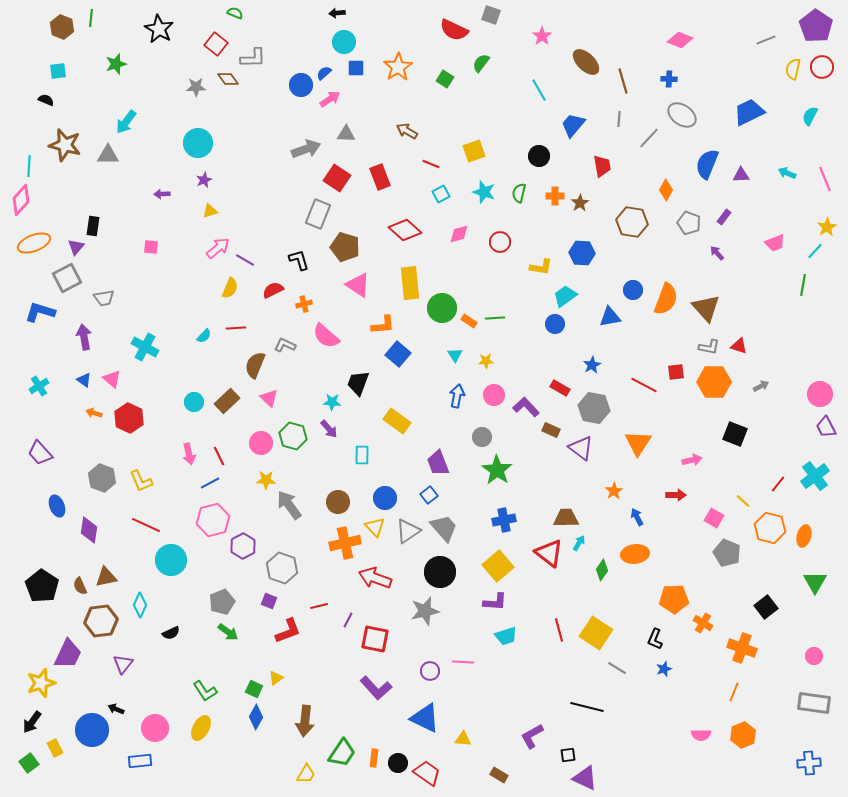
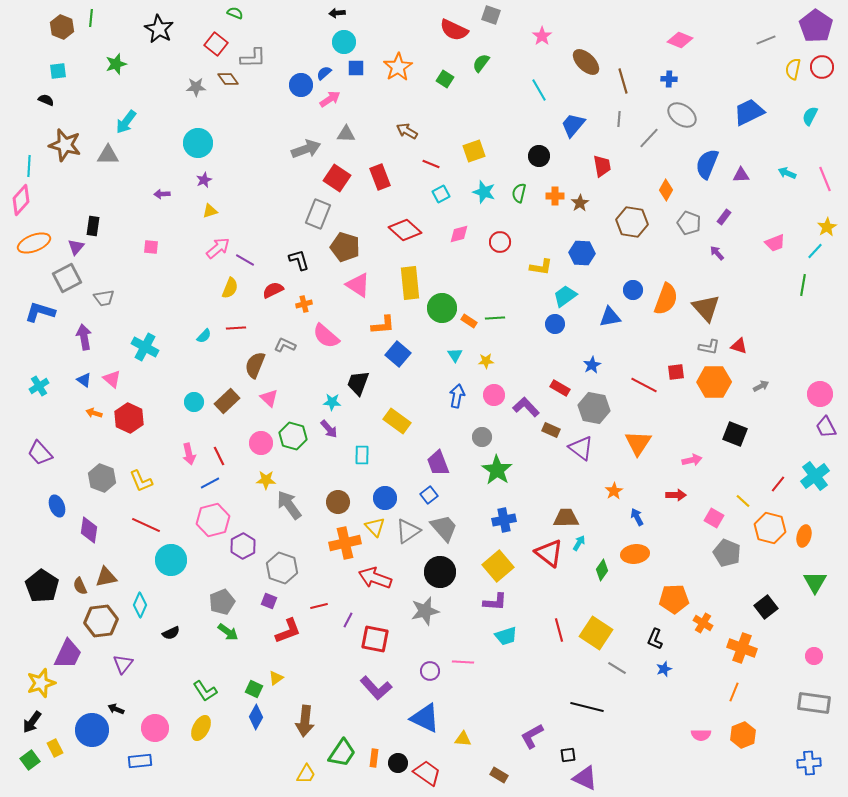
green square at (29, 763): moved 1 px right, 3 px up
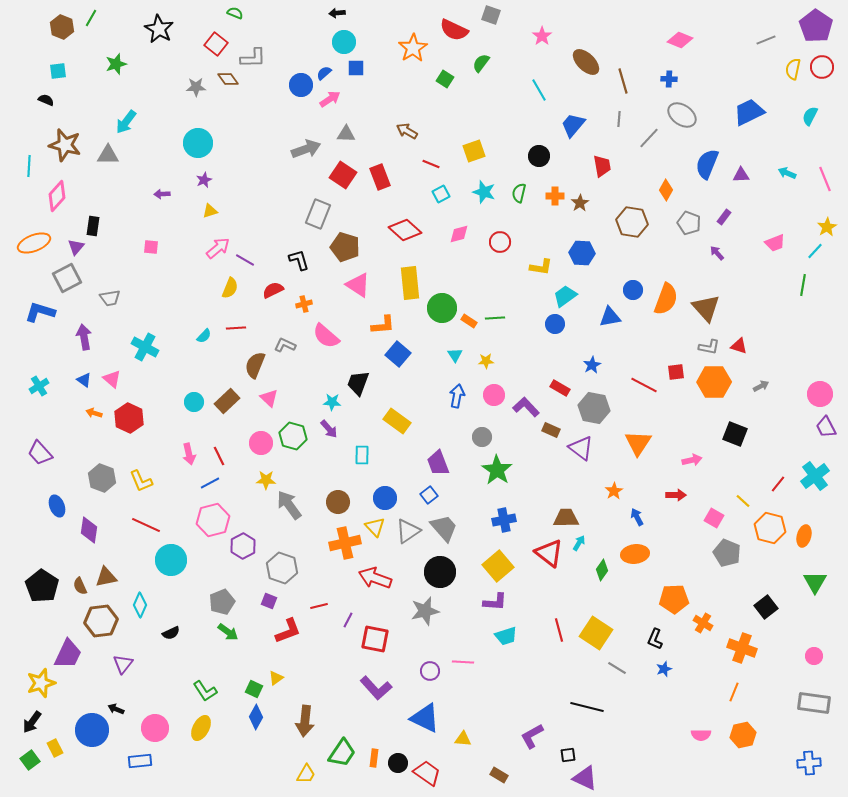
green line at (91, 18): rotated 24 degrees clockwise
orange star at (398, 67): moved 15 px right, 19 px up
red square at (337, 178): moved 6 px right, 3 px up
pink diamond at (21, 200): moved 36 px right, 4 px up
gray trapezoid at (104, 298): moved 6 px right
orange hexagon at (743, 735): rotated 10 degrees clockwise
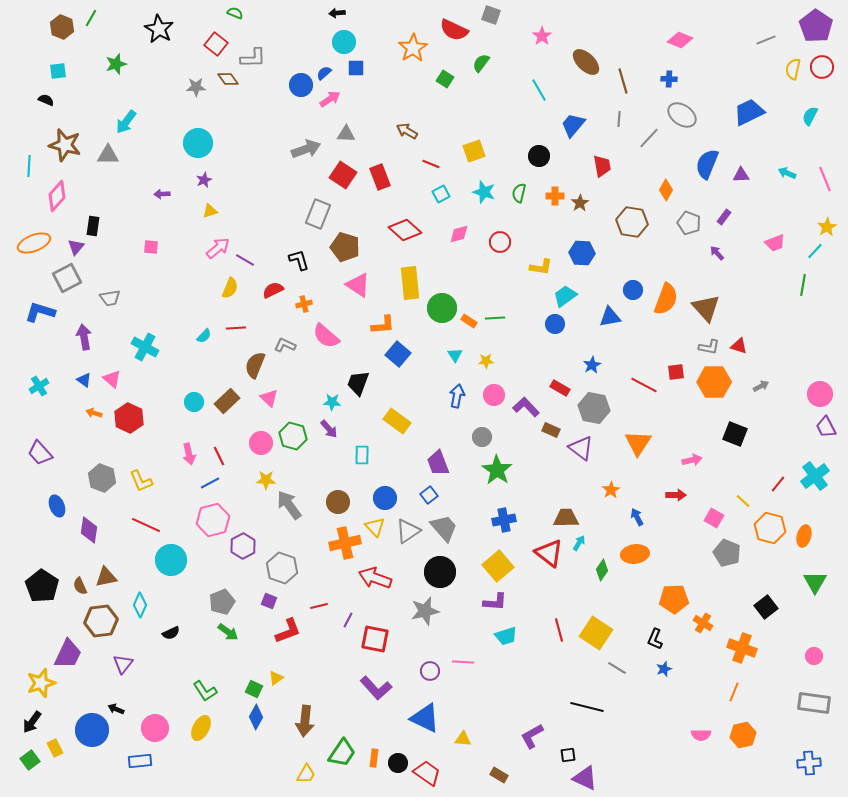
orange star at (614, 491): moved 3 px left, 1 px up
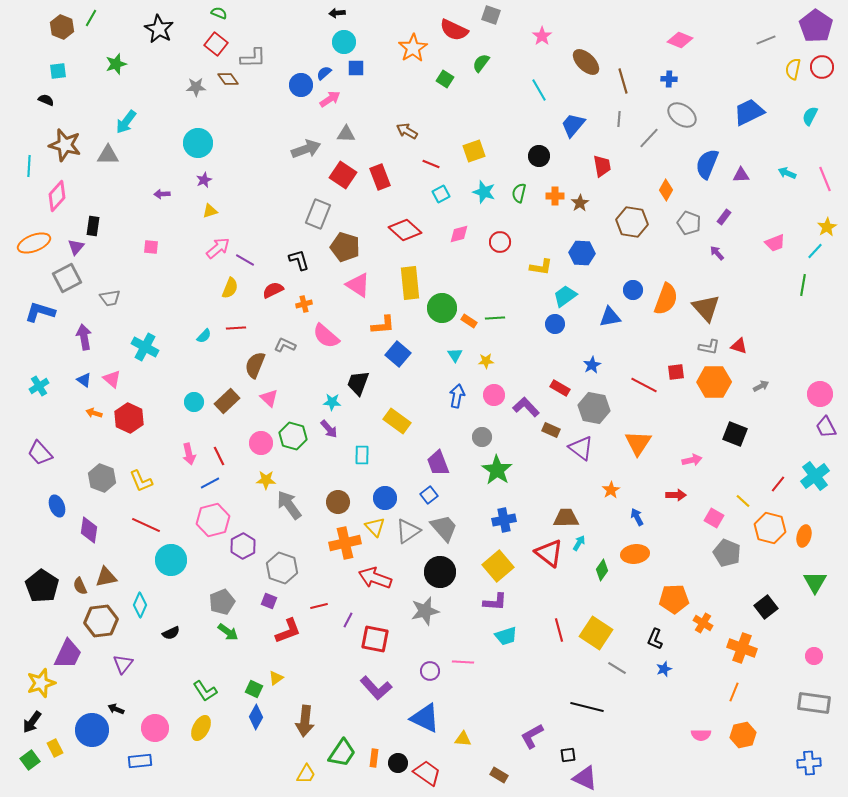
green semicircle at (235, 13): moved 16 px left
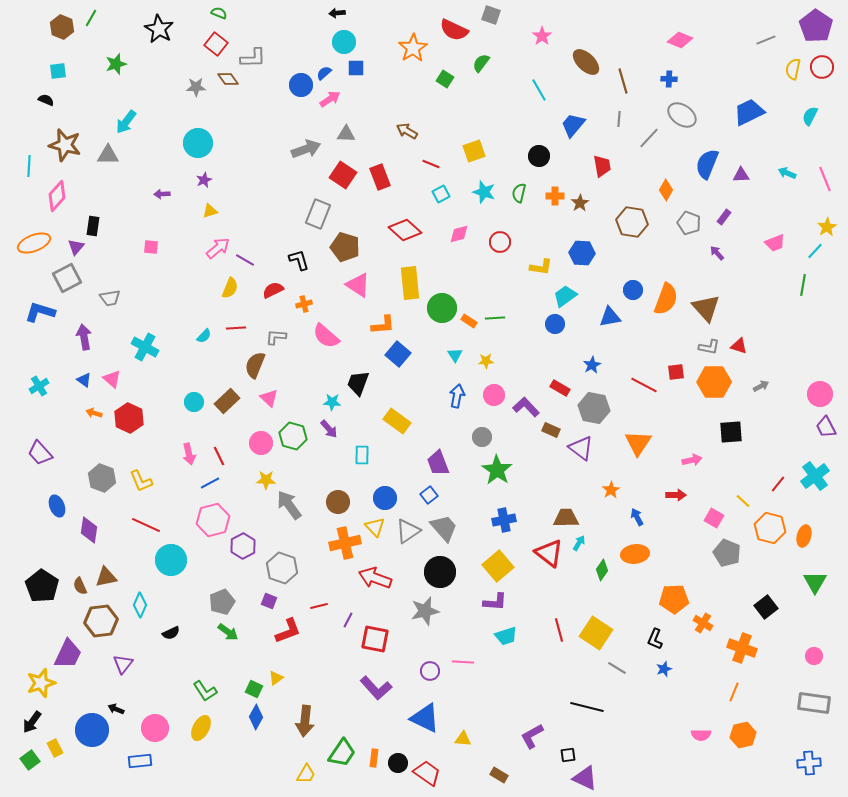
gray L-shape at (285, 345): moved 9 px left, 8 px up; rotated 20 degrees counterclockwise
black square at (735, 434): moved 4 px left, 2 px up; rotated 25 degrees counterclockwise
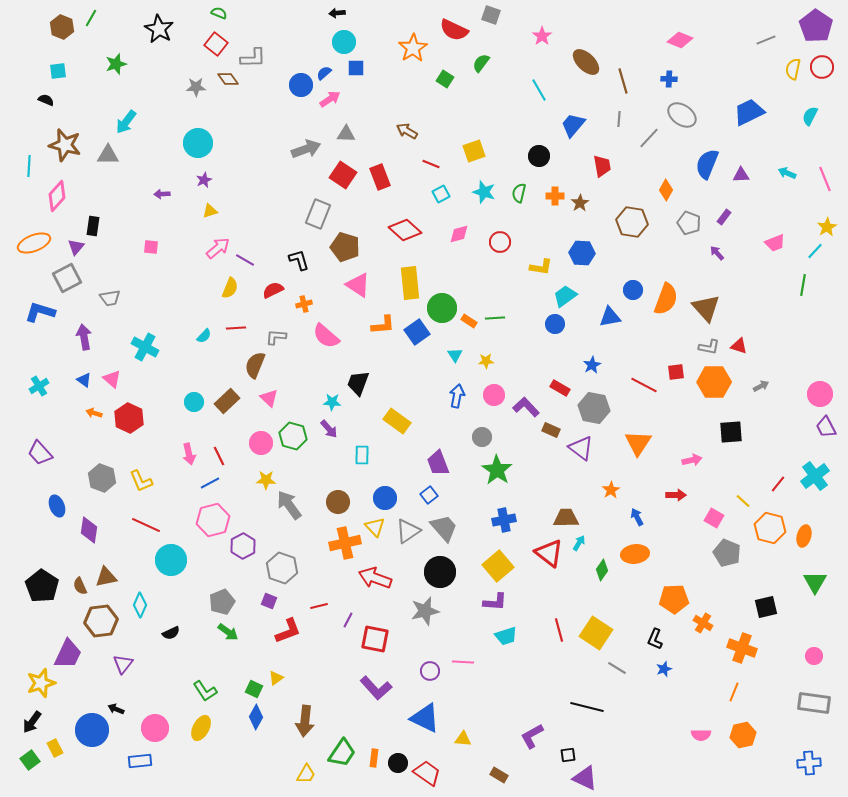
blue square at (398, 354): moved 19 px right, 22 px up; rotated 15 degrees clockwise
black square at (766, 607): rotated 25 degrees clockwise
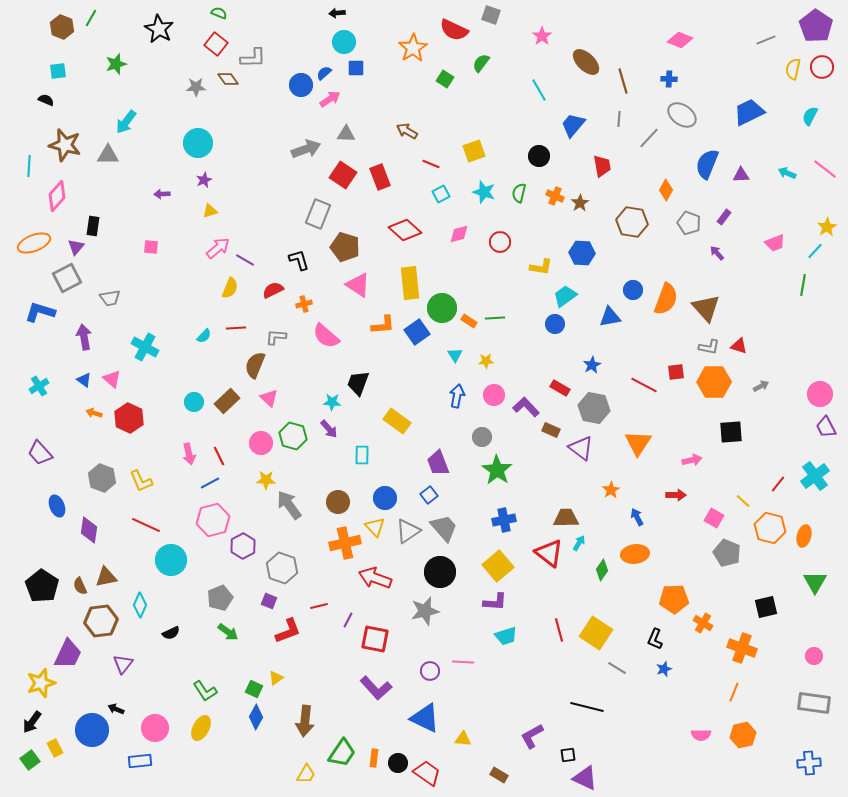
pink line at (825, 179): moved 10 px up; rotated 30 degrees counterclockwise
orange cross at (555, 196): rotated 24 degrees clockwise
gray pentagon at (222, 602): moved 2 px left, 4 px up
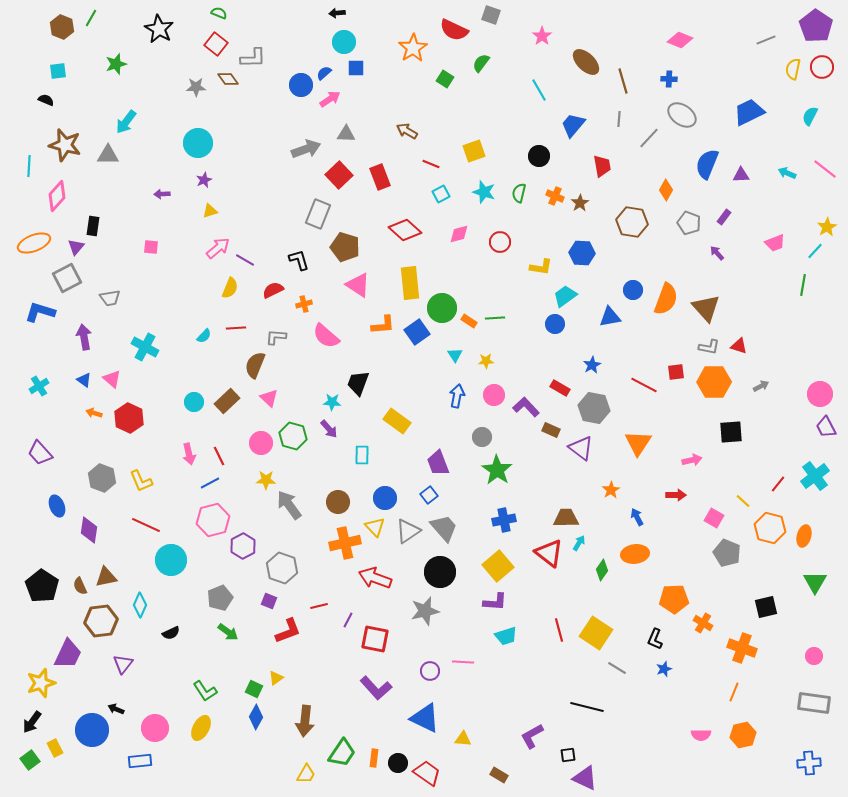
red square at (343, 175): moved 4 px left; rotated 12 degrees clockwise
